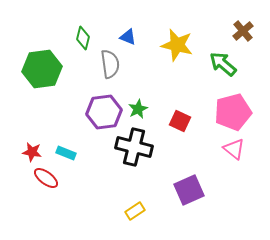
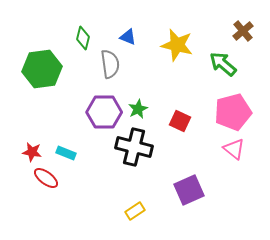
purple hexagon: rotated 8 degrees clockwise
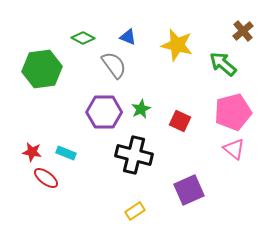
green diamond: rotated 75 degrees counterclockwise
gray semicircle: moved 4 px right, 1 px down; rotated 28 degrees counterclockwise
green star: moved 3 px right
black cross: moved 8 px down
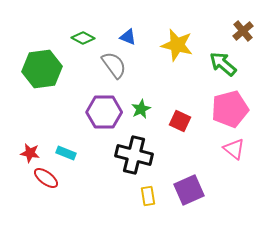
pink pentagon: moved 3 px left, 3 px up
red star: moved 2 px left, 1 px down
yellow rectangle: moved 13 px right, 15 px up; rotated 66 degrees counterclockwise
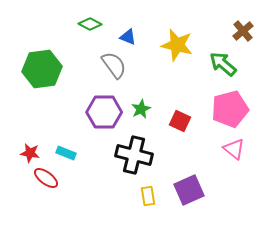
green diamond: moved 7 px right, 14 px up
